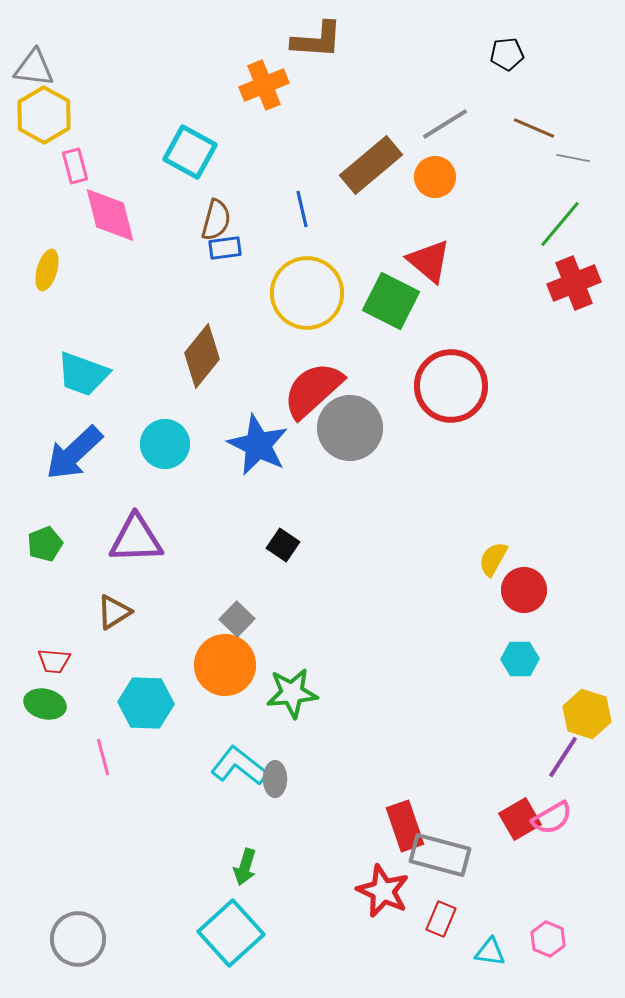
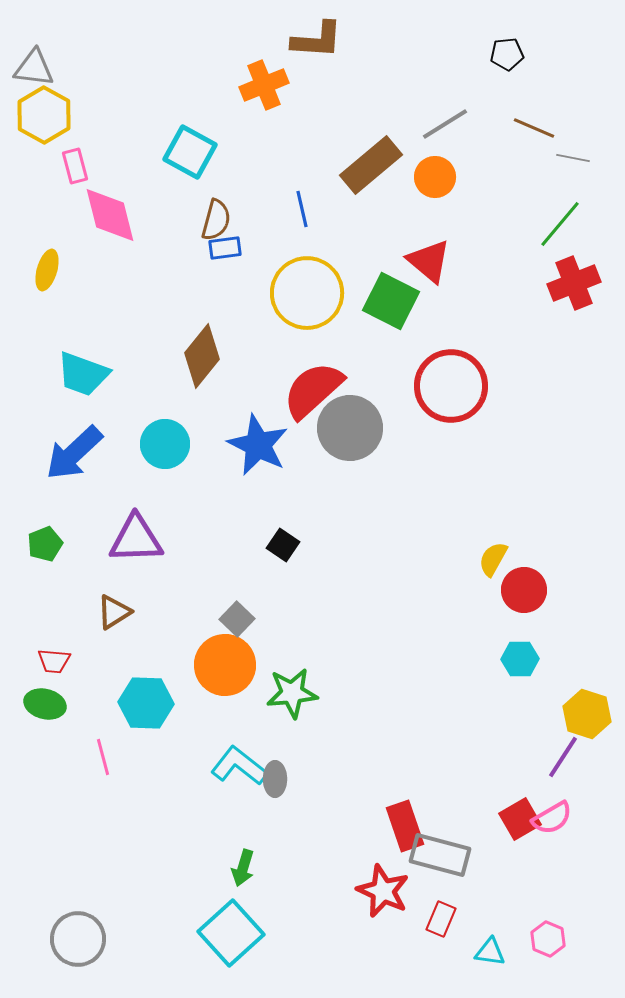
green arrow at (245, 867): moved 2 px left, 1 px down
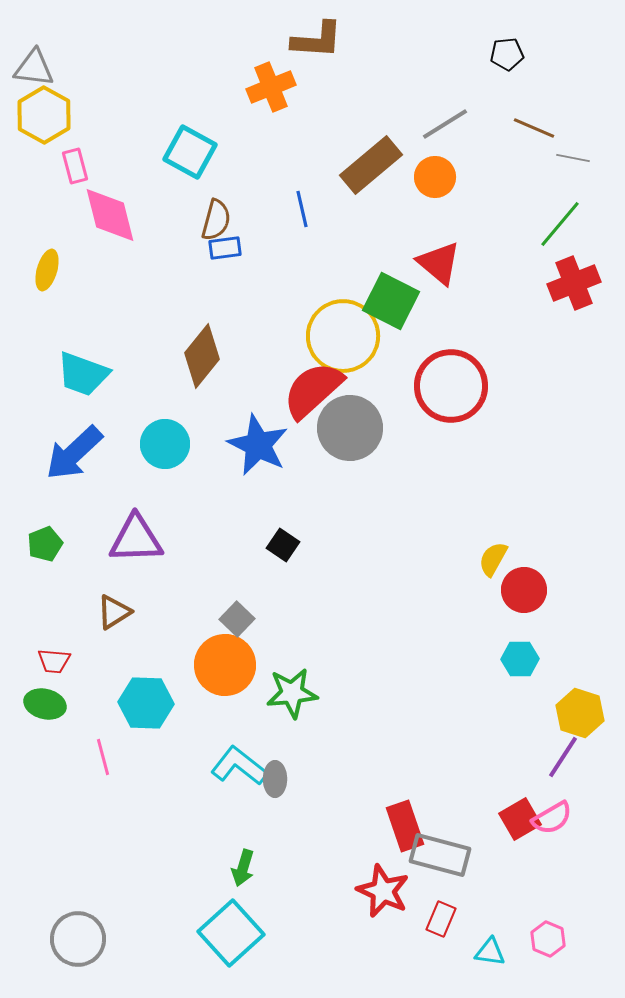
orange cross at (264, 85): moved 7 px right, 2 px down
red triangle at (429, 261): moved 10 px right, 2 px down
yellow circle at (307, 293): moved 36 px right, 43 px down
yellow hexagon at (587, 714): moved 7 px left, 1 px up
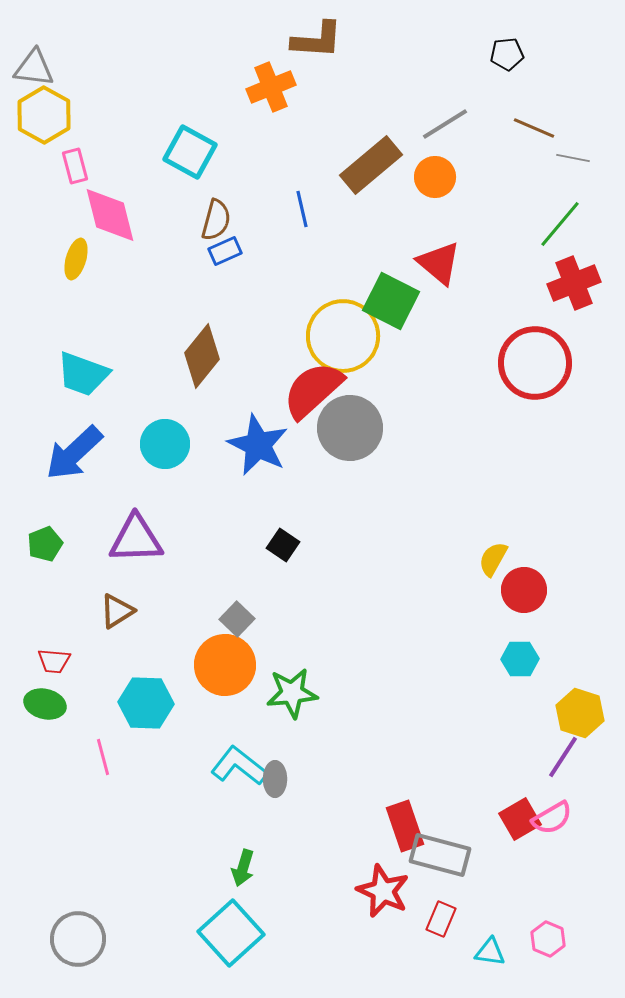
blue rectangle at (225, 248): moved 3 px down; rotated 16 degrees counterclockwise
yellow ellipse at (47, 270): moved 29 px right, 11 px up
red circle at (451, 386): moved 84 px right, 23 px up
brown triangle at (114, 612): moved 3 px right, 1 px up
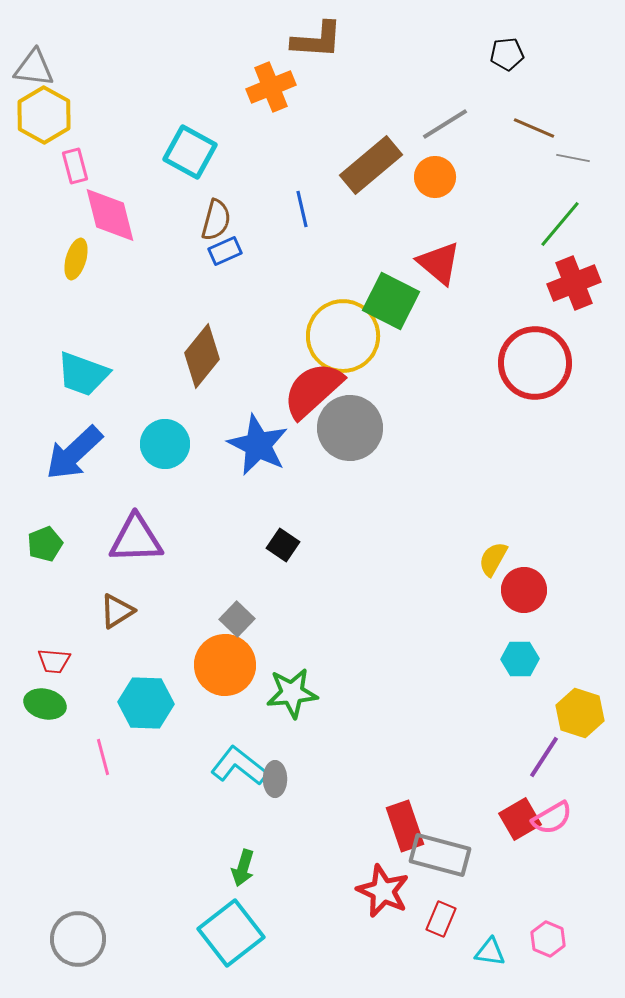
purple line at (563, 757): moved 19 px left
cyan square at (231, 933): rotated 4 degrees clockwise
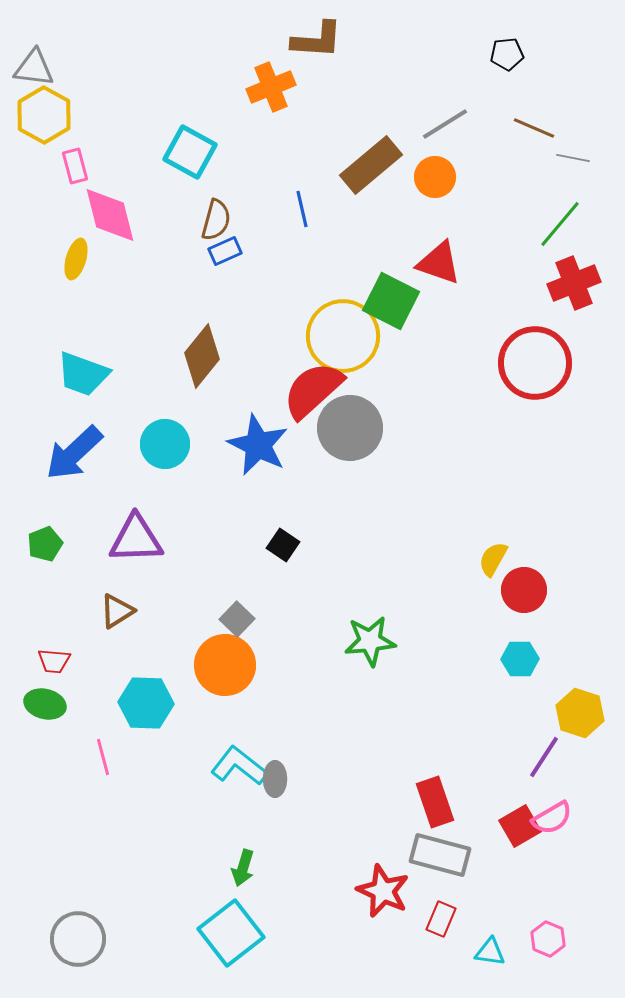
red triangle at (439, 263): rotated 21 degrees counterclockwise
green star at (292, 693): moved 78 px right, 52 px up
red square at (520, 819): moved 7 px down
red rectangle at (405, 826): moved 30 px right, 24 px up
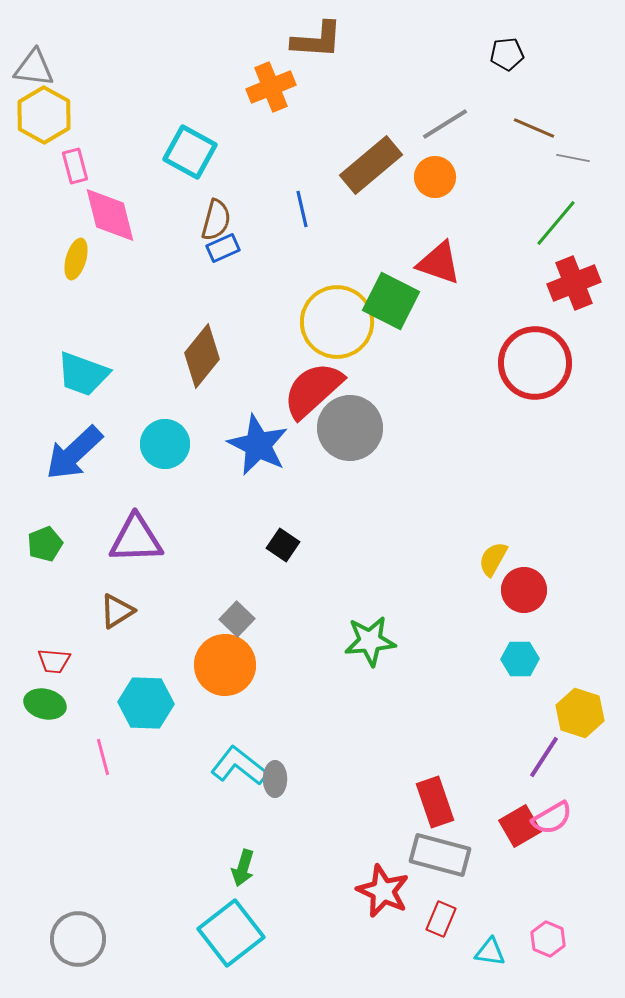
green line at (560, 224): moved 4 px left, 1 px up
blue rectangle at (225, 251): moved 2 px left, 3 px up
yellow circle at (343, 336): moved 6 px left, 14 px up
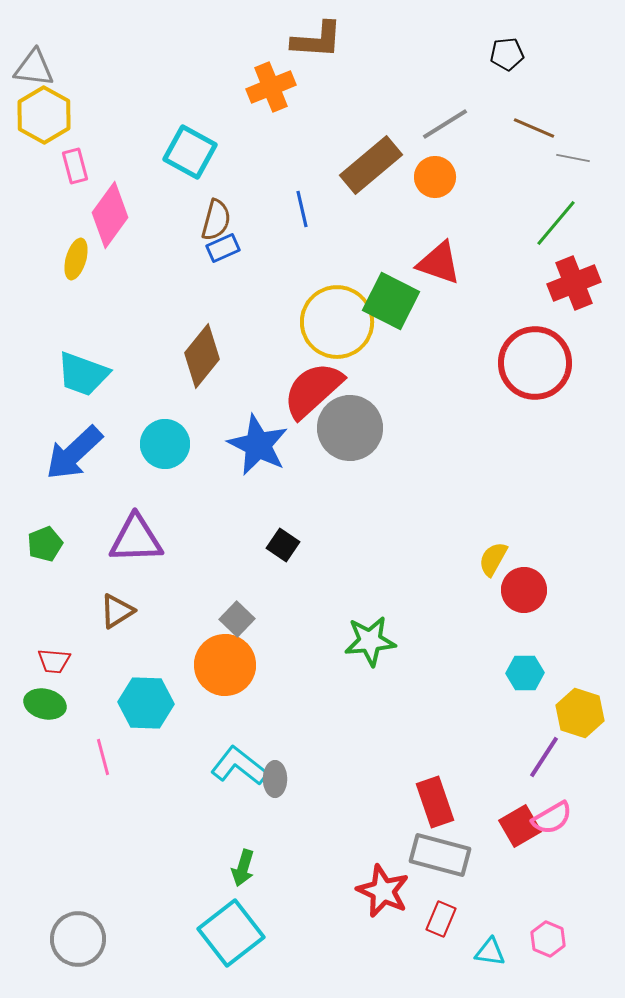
pink diamond at (110, 215): rotated 50 degrees clockwise
cyan hexagon at (520, 659): moved 5 px right, 14 px down
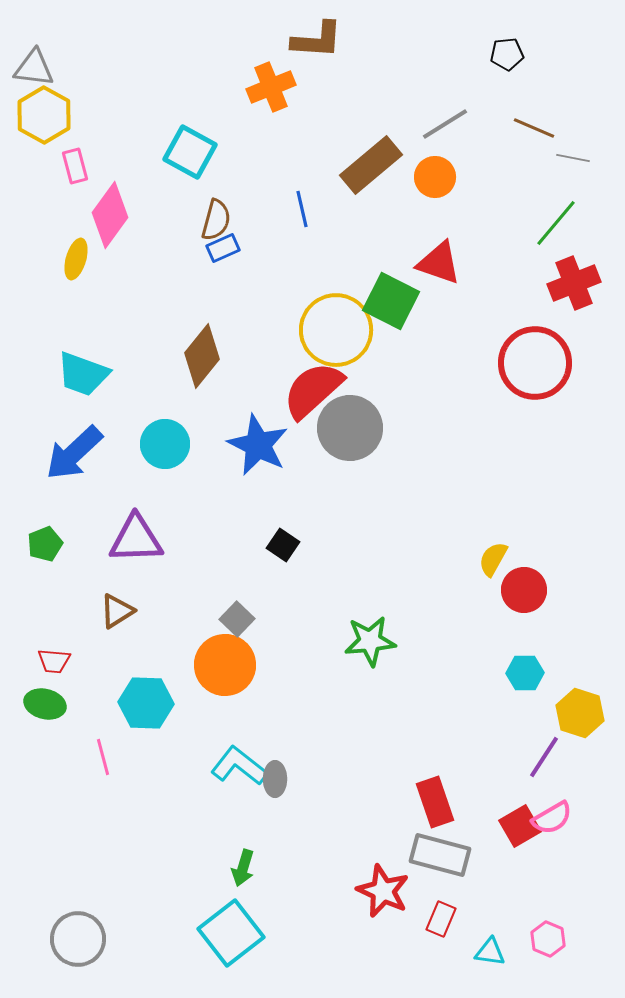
yellow circle at (337, 322): moved 1 px left, 8 px down
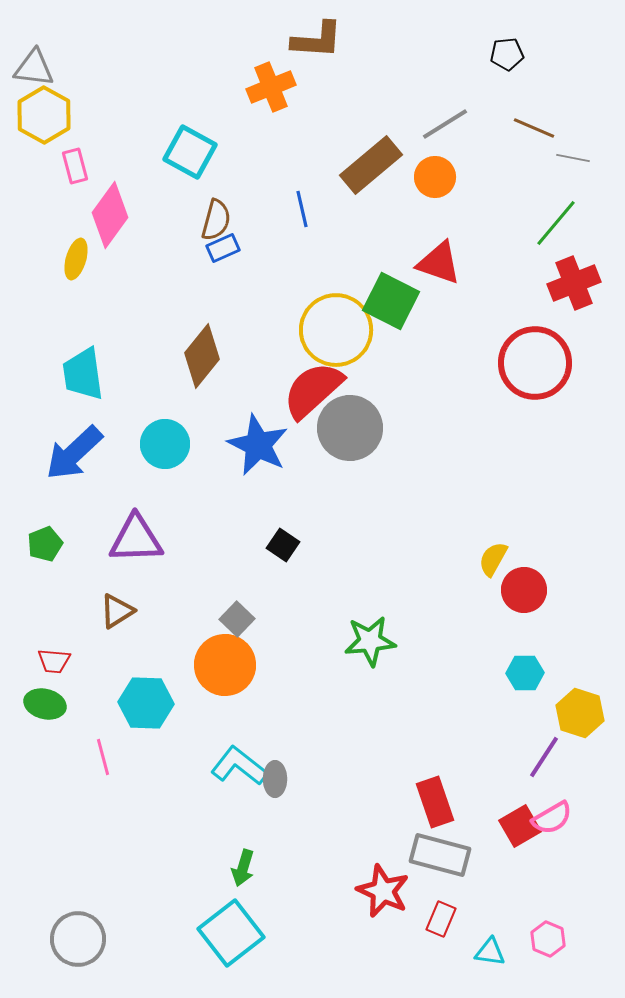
cyan trapezoid at (83, 374): rotated 62 degrees clockwise
